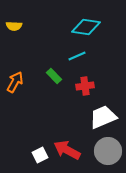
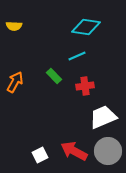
red arrow: moved 7 px right, 1 px down
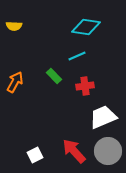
red arrow: rotated 20 degrees clockwise
white square: moved 5 px left
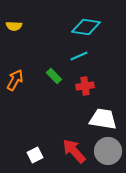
cyan line: moved 2 px right
orange arrow: moved 2 px up
white trapezoid: moved 2 px down; rotated 32 degrees clockwise
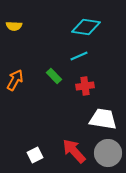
gray circle: moved 2 px down
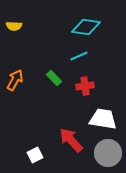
green rectangle: moved 2 px down
red arrow: moved 3 px left, 11 px up
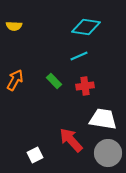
green rectangle: moved 3 px down
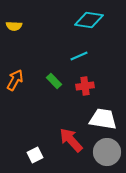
cyan diamond: moved 3 px right, 7 px up
gray circle: moved 1 px left, 1 px up
